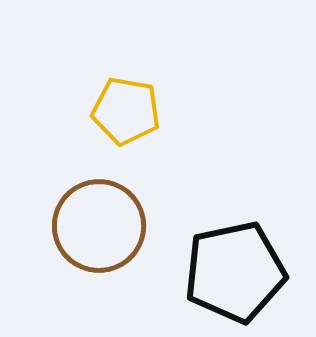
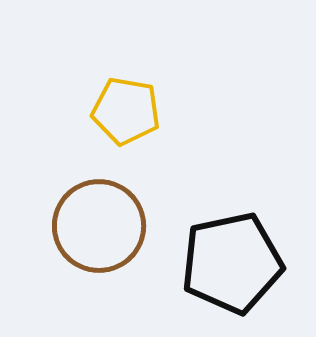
black pentagon: moved 3 px left, 9 px up
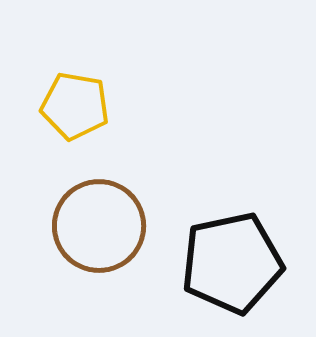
yellow pentagon: moved 51 px left, 5 px up
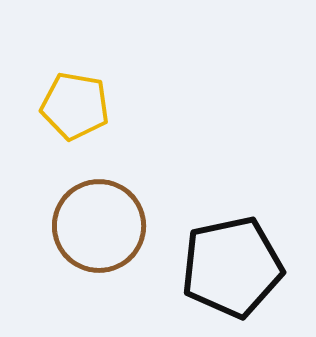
black pentagon: moved 4 px down
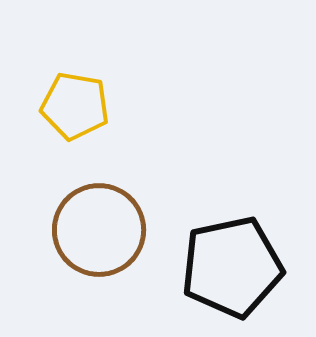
brown circle: moved 4 px down
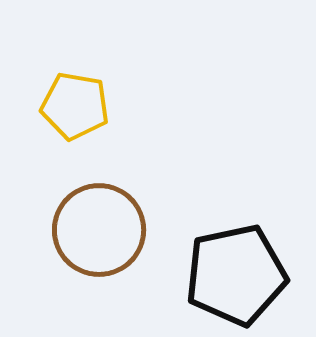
black pentagon: moved 4 px right, 8 px down
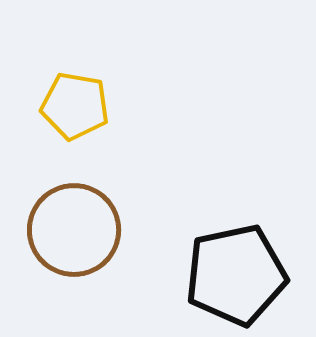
brown circle: moved 25 px left
